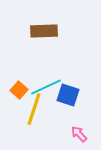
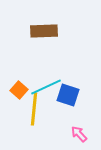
yellow line: rotated 12 degrees counterclockwise
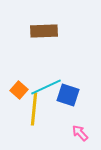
pink arrow: moved 1 px right, 1 px up
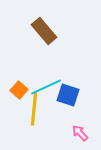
brown rectangle: rotated 52 degrees clockwise
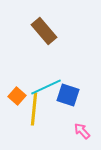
orange square: moved 2 px left, 6 px down
pink arrow: moved 2 px right, 2 px up
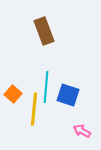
brown rectangle: rotated 20 degrees clockwise
cyan line: rotated 60 degrees counterclockwise
orange square: moved 4 px left, 2 px up
pink arrow: rotated 18 degrees counterclockwise
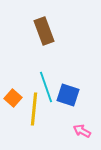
cyan line: rotated 24 degrees counterclockwise
orange square: moved 4 px down
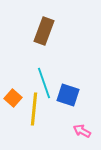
brown rectangle: rotated 40 degrees clockwise
cyan line: moved 2 px left, 4 px up
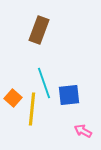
brown rectangle: moved 5 px left, 1 px up
blue square: moved 1 px right; rotated 25 degrees counterclockwise
yellow line: moved 2 px left
pink arrow: moved 1 px right
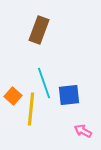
orange square: moved 2 px up
yellow line: moved 1 px left
